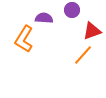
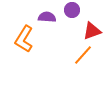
purple semicircle: moved 3 px right, 1 px up
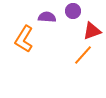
purple circle: moved 1 px right, 1 px down
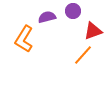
purple semicircle: rotated 18 degrees counterclockwise
red triangle: moved 1 px right
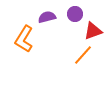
purple circle: moved 2 px right, 3 px down
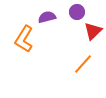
purple circle: moved 2 px right, 2 px up
red triangle: rotated 24 degrees counterclockwise
orange line: moved 9 px down
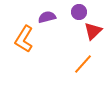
purple circle: moved 2 px right
